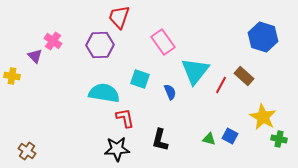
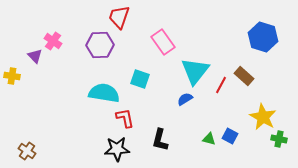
blue semicircle: moved 15 px right, 7 px down; rotated 98 degrees counterclockwise
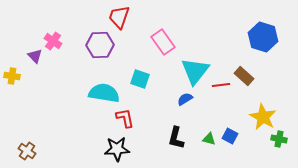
red line: rotated 54 degrees clockwise
black L-shape: moved 16 px right, 2 px up
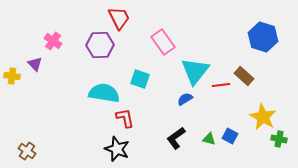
red trapezoid: moved 1 px down; rotated 135 degrees clockwise
purple triangle: moved 8 px down
black L-shape: rotated 40 degrees clockwise
black star: rotated 25 degrees clockwise
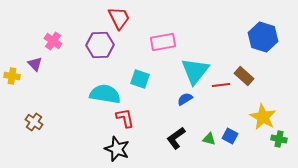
pink rectangle: rotated 65 degrees counterclockwise
cyan semicircle: moved 1 px right, 1 px down
brown cross: moved 7 px right, 29 px up
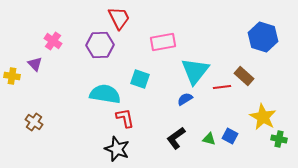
red line: moved 1 px right, 2 px down
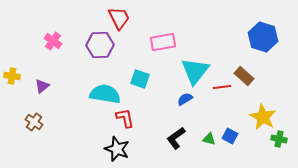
purple triangle: moved 7 px right, 22 px down; rotated 35 degrees clockwise
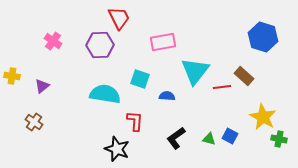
blue semicircle: moved 18 px left, 3 px up; rotated 35 degrees clockwise
red L-shape: moved 10 px right, 3 px down; rotated 15 degrees clockwise
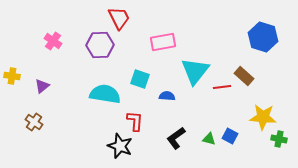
yellow star: rotated 24 degrees counterclockwise
black star: moved 3 px right, 3 px up
